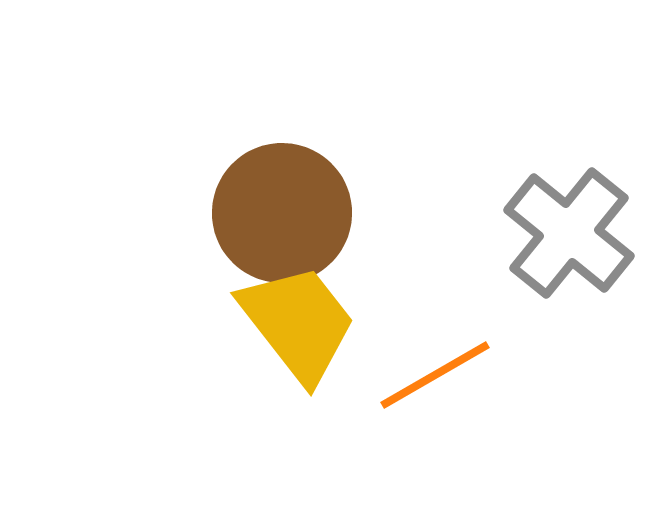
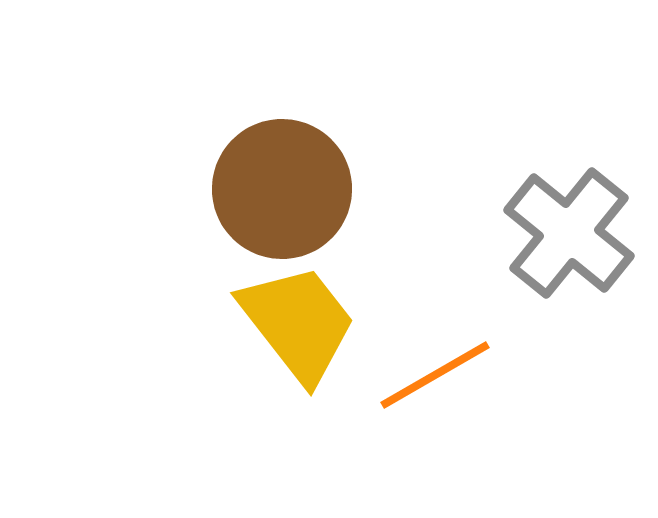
brown circle: moved 24 px up
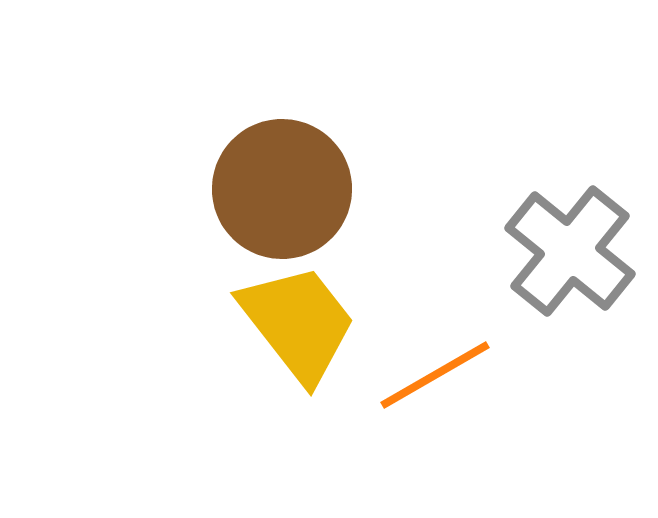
gray cross: moved 1 px right, 18 px down
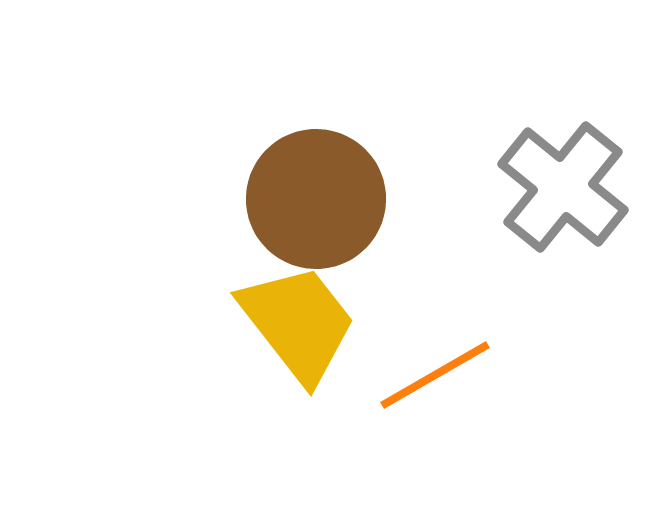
brown circle: moved 34 px right, 10 px down
gray cross: moved 7 px left, 64 px up
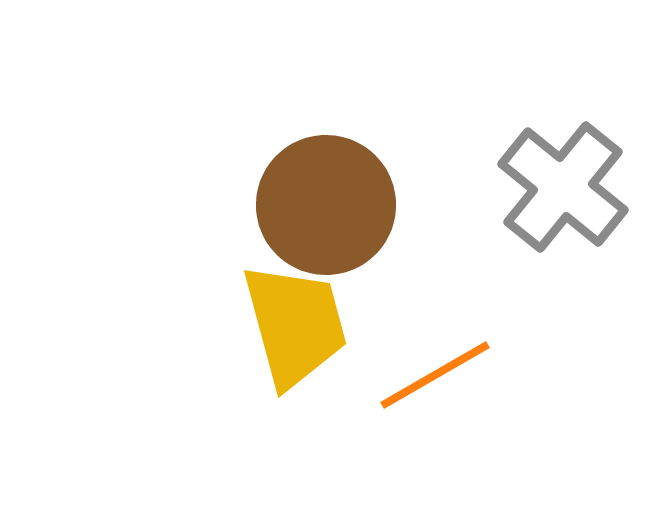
brown circle: moved 10 px right, 6 px down
yellow trapezoid: moved 3 px left, 2 px down; rotated 23 degrees clockwise
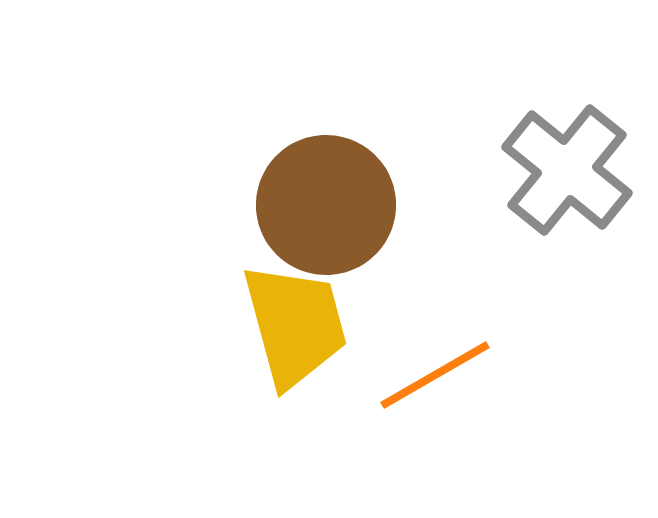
gray cross: moved 4 px right, 17 px up
